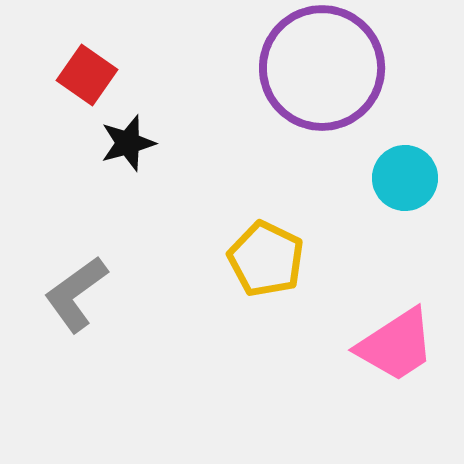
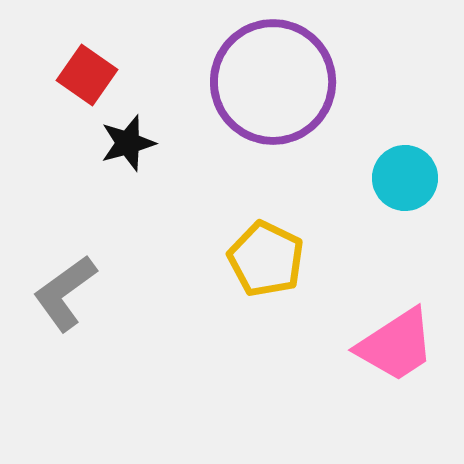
purple circle: moved 49 px left, 14 px down
gray L-shape: moved 11 px left, 1 px up
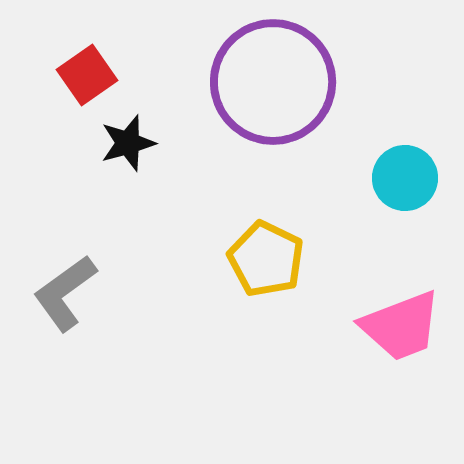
red square: rotated 20 degrees clockwise
pink trapezoid: moved 5 px right, 19 px up; rotated 12 degrees clockwise
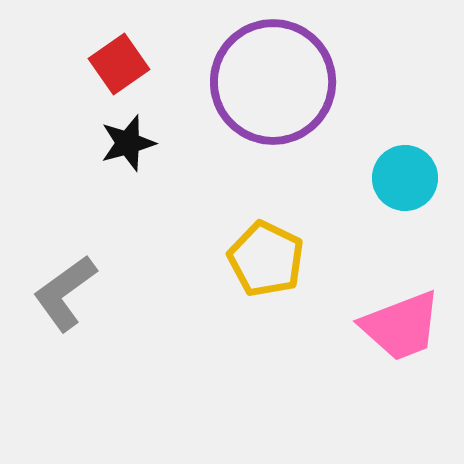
red square: moved 32 px right, 11 px up
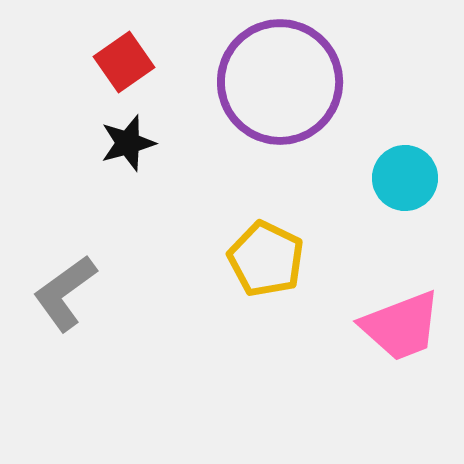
red square: moved 5 px right, 2 px up
purple circle: moved 7 px right
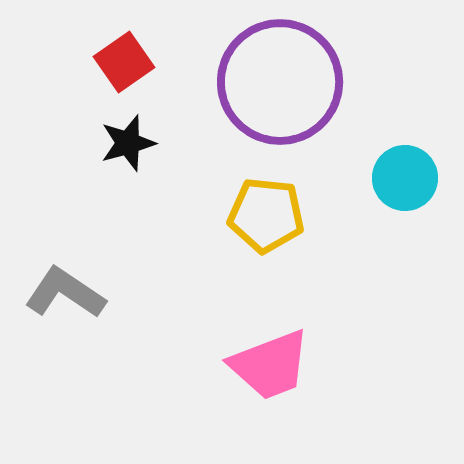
yellow pentagon: moved 44 px up; rotated 20 degrees counterclockwise
gray L-shape: rotated 70 degrees clockwise
pink trapezoid: moved 131 px left, 39 px down
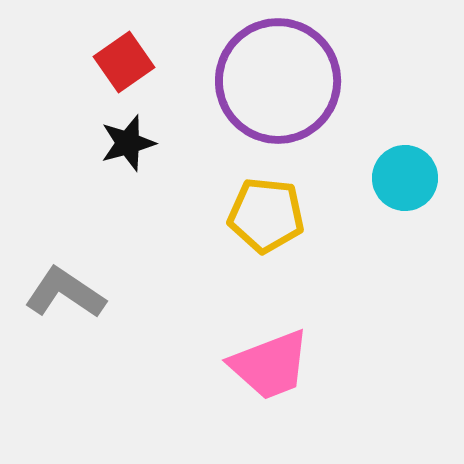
purple circle: moved 2 px left, 1 px up
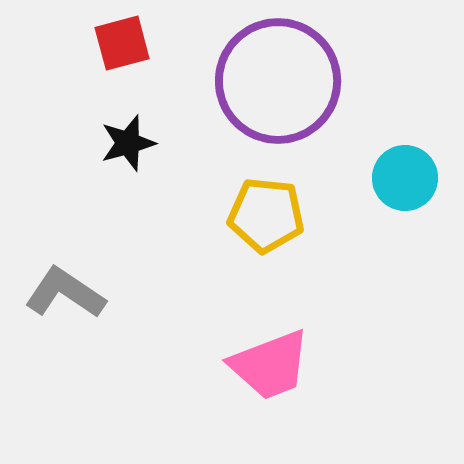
red square: moved 2 px left, 19 px up; rotated 20 degrees clockwise
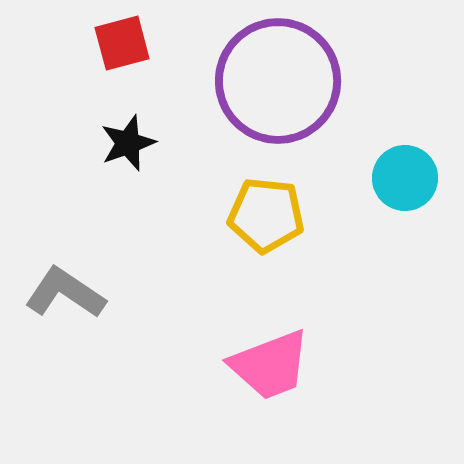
black star: rotated 4 degrees counterclockwise
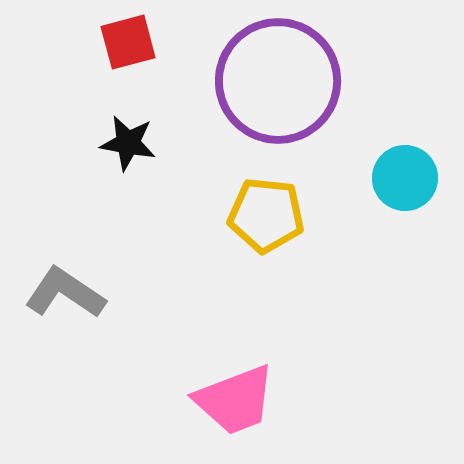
red square: moved 6 px right, 1 px up
black star: rotated 30 degrees clockwise
pink trapezoid: moved 35 px left, 35 px down
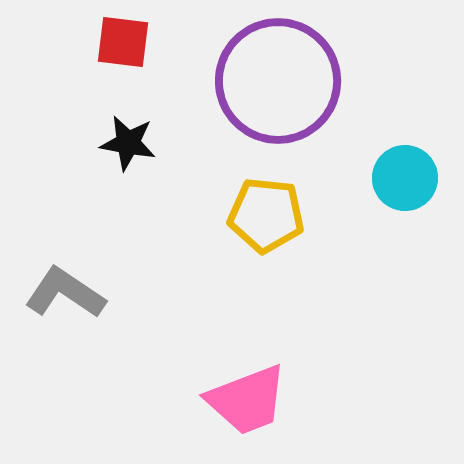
red square: moved 5 px left; rotated 22 degrees clockwise
pink trapezoid: moved 12 px right
